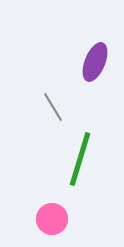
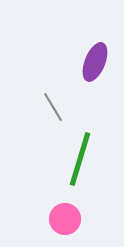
pink circle: moved 13 px right
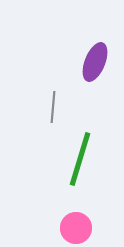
gray line: rotated 36 degrees clockwise
pink circle: moved 11 px right, 9 px down
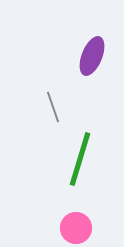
purple ellipse: moved 3 px left, 6 px up
gray line: rotated 24 degrees counterclockwise
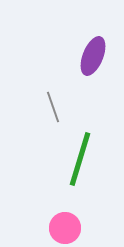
purple ellipse: moved 1 px right
pink circle: moved 11 px left
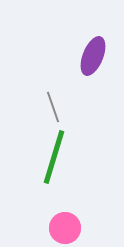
green line: moved 26 px left, 2 px up
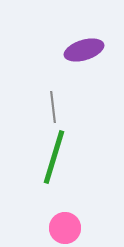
purple ellipse: moved 9 px left, 6 px up; rotated 51 degrees clockwise
gray line: rotated 12 degrees clockwise
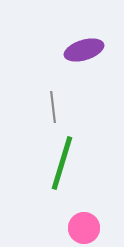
green line: moved 8 px right, 6 px down
pink circle: moved 19 px right
